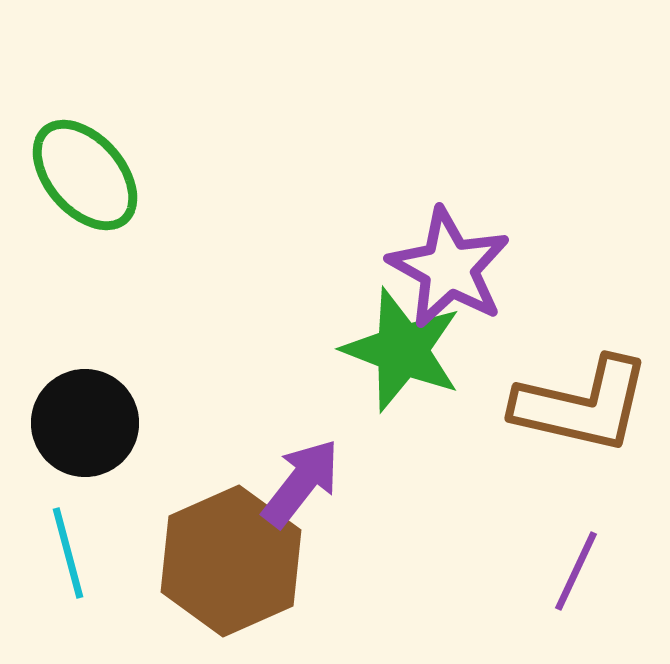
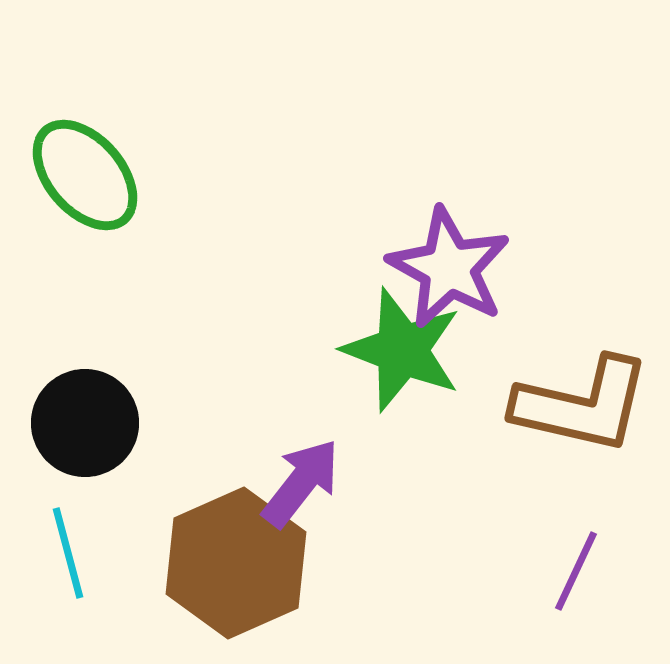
brown hexagon: moved 5 px right, 2 px down
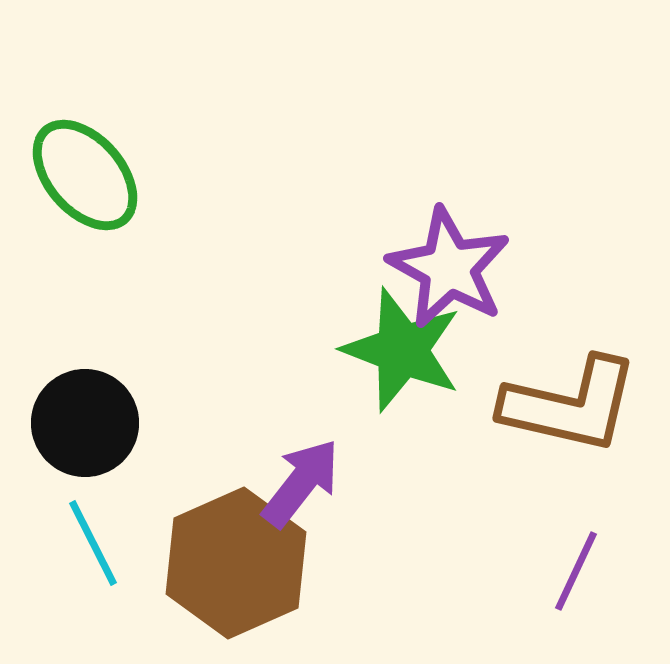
brown L-shape: moved 12 px left
cyan line: moved 25 px right, 10 px up; rotated 12 degrees counterclockwise
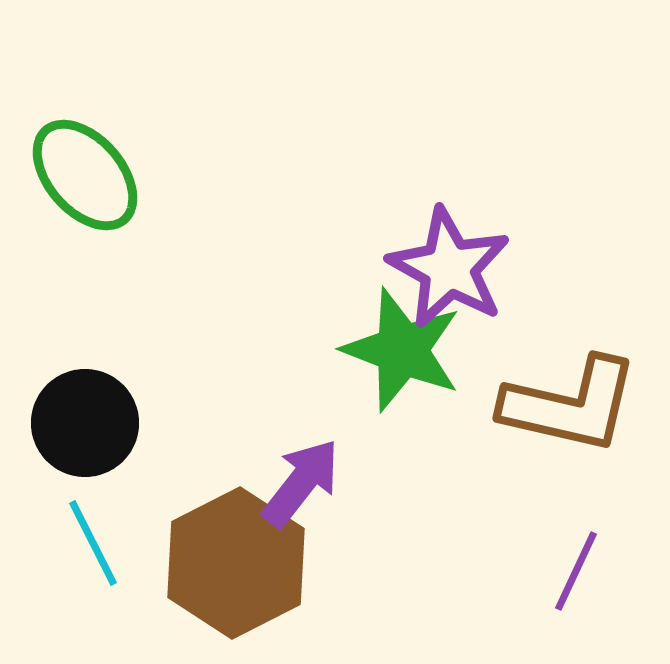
brown hexagon: rotated 3 degrees counterclockwise
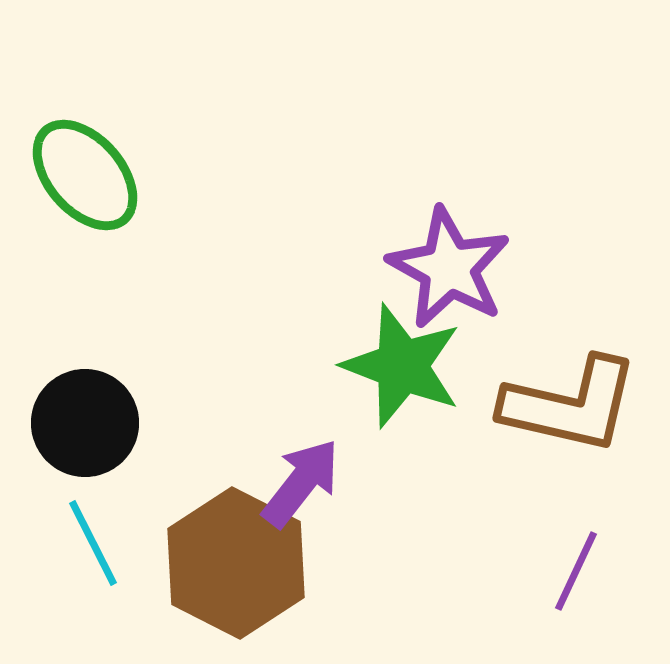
green star: moved 16 px down
brown hexagon: rotated 6 degrees counterclockwise
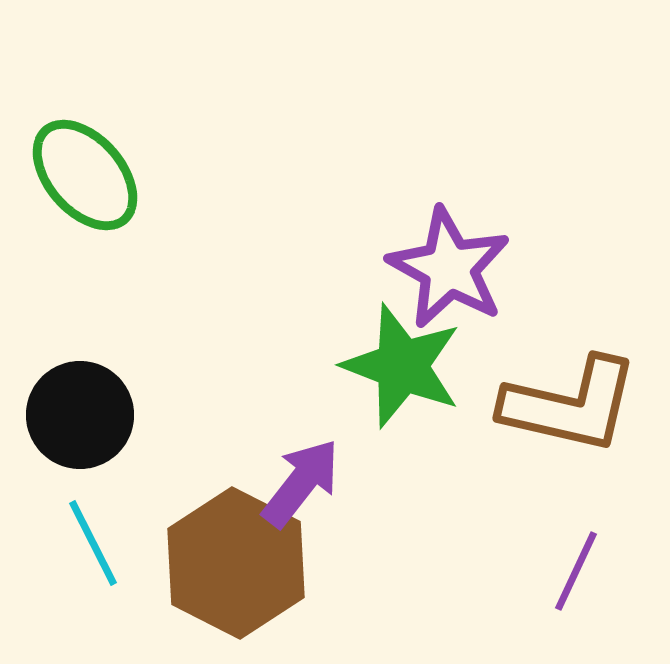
black circle: moved 5 px left, 8 px up
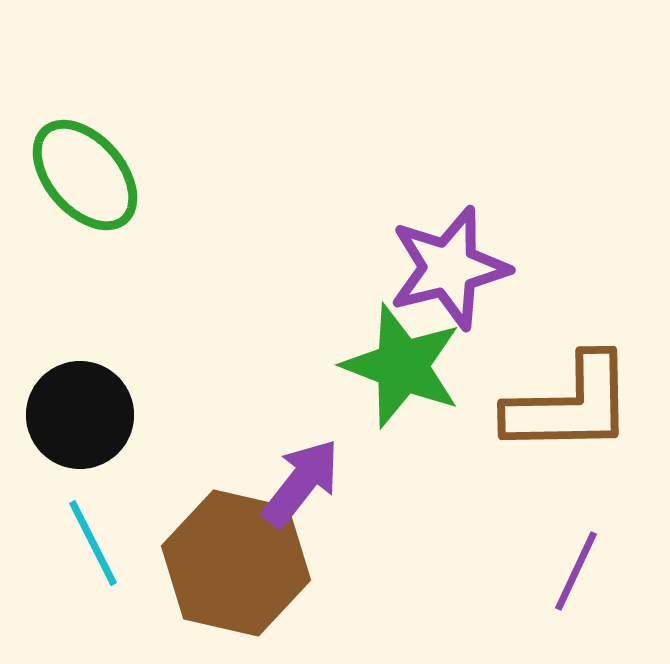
purple star: rotated 29 degrees clockwise
brown L-shape: rotated 14 degrees counterclockwise
brown hexagon: rotated 14 degrees counterclockwise
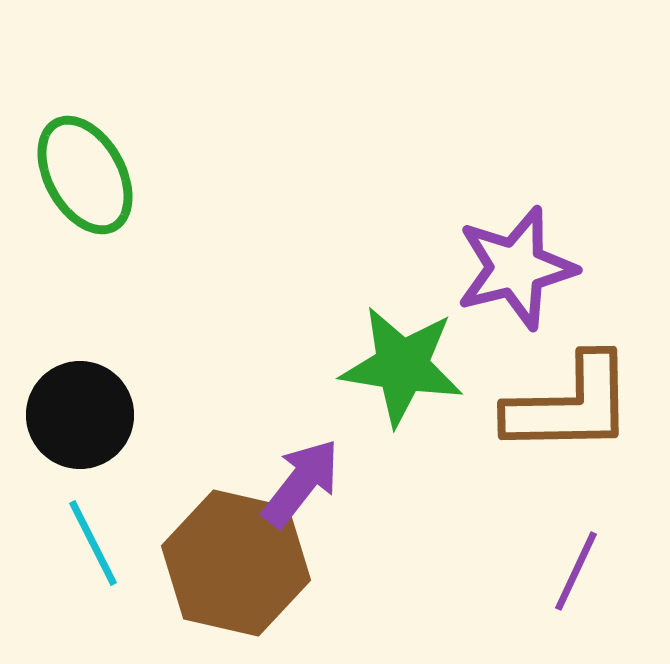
green ellipse: rotated 12 degrees clockwise
purple star: moved 67 px right
green star: rotated 12 degrees counterclockwise
